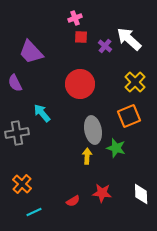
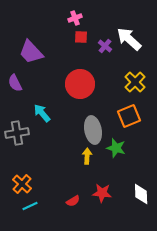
cyan line: moved 4 px left, 6 px up
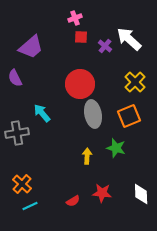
purple trapezoid: moved 5 px up; rotated 88 degrees counterclockwise
purple semicircle: moved 5 px up
gray ellipse: moved 16 px up
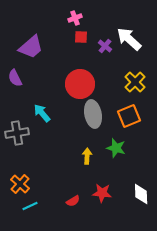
orange cross: moved 2 px left
